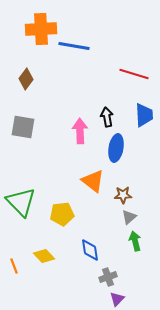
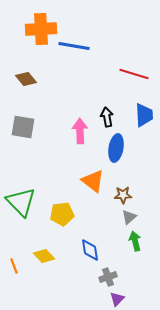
brown diamond: rotated 75 degrees counterclockwise
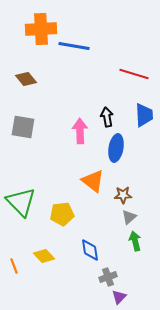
purple triangle: moved 2 px right, 2 px up
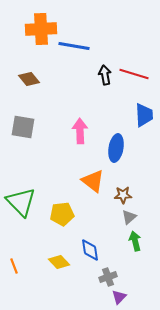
brown diamond: moved 3 px right
black arrow: moved 2 px left, 42 px up
yellow diamond: moved 15 px right, 6 px down
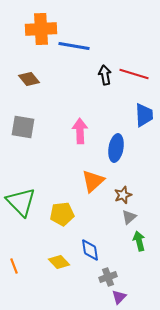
orange triangle: rotated 40 degrees clockwise
brown star: rotated 18 degrees counterclockwise
green arrow: moved 4 px right
